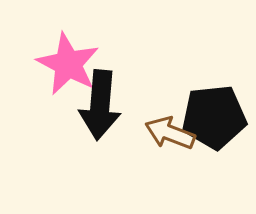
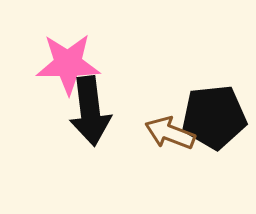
pink star: rotated 28 degrees counterclockwise
black arrow: moved 10 px left, 6 px down; rotated 12 degrees counterclockwise
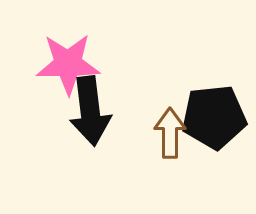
brown arrow: rotated 69 degrees clockwise
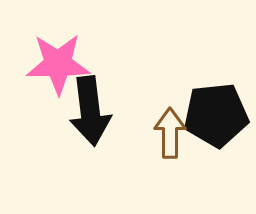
pink star: moved 10 px left
black pentagon: moved 2 px right, 2 px up
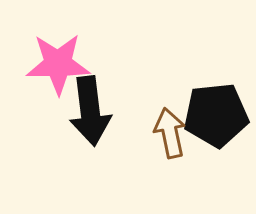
brown arrow: rotated 12 degrees counterclockwise
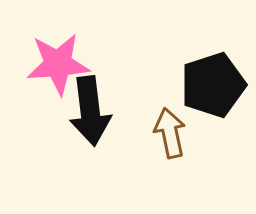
pink star: rotated 4 degrees counterclockwise
black pentagon: moved 3 px left, 30 px up; rotated 12 degrees counterclockwise
